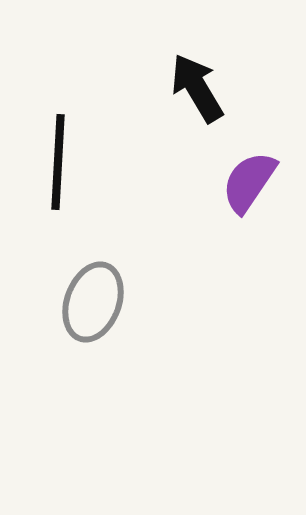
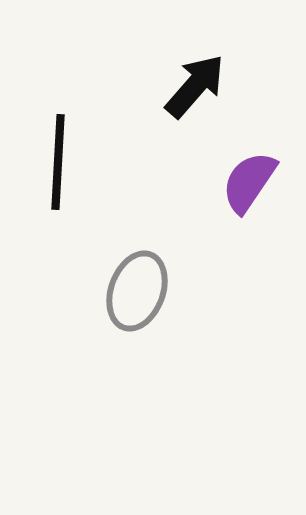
black arrow: moved 2 px left, 2 px up; rotated 72 degrees clockwise
gray ellipse: moved 44 px right, 11 px up
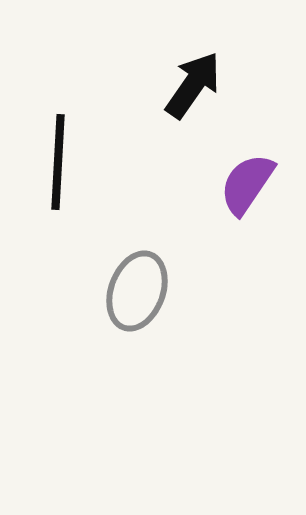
black arrow: moved 2 px left, 1 px up; rotated 6 degrees counterclockwise
purple semicircle: moved 2 px left, 2 px down
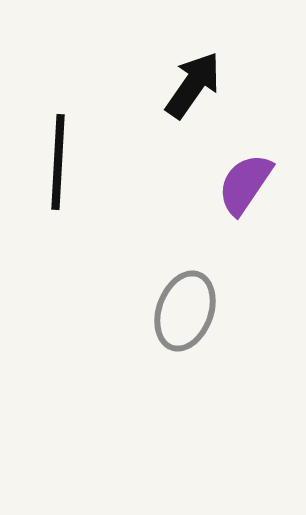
purple semicircle: moved 2 px left
gray ellipse: moved 48 px right, 20 px down
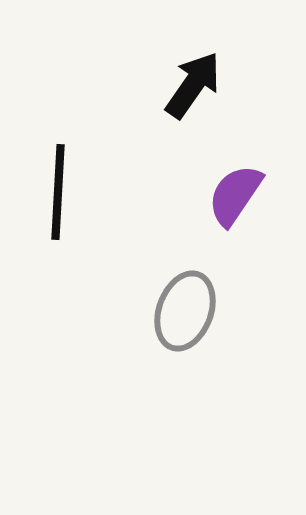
black line: moved 30 px down
purple semicircle: moved 10 px left, 11 px down
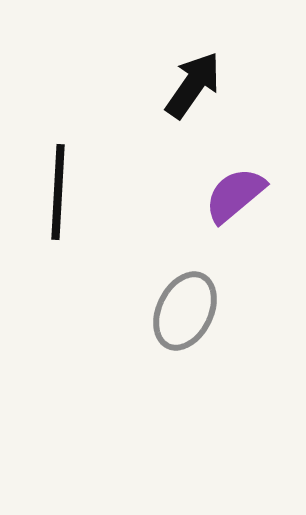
purple semicircle: rotated 16 degrees clockwise
gray ellipse: rotated 6 degrees clockwise
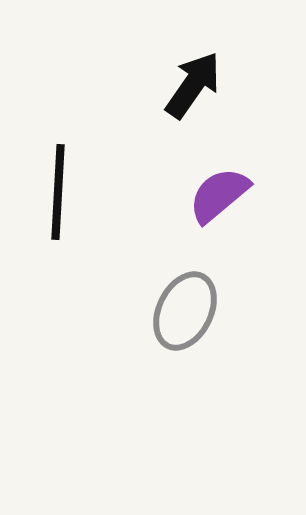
purple semicircle: moved 16 px left
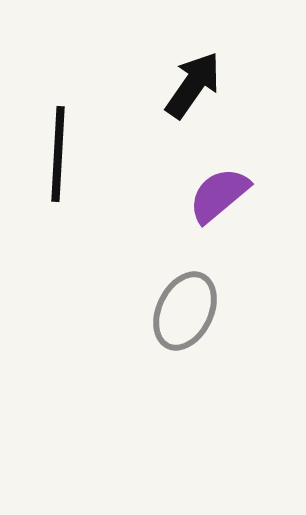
black line: moved 38 px up
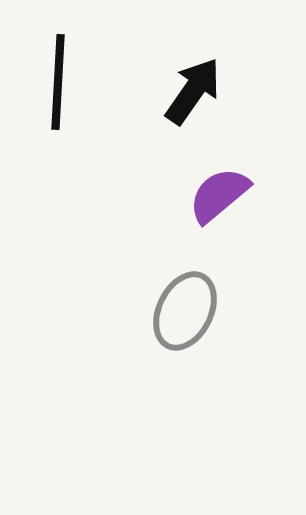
black arrow: moved 6 px down
black line: moved 72 px up
